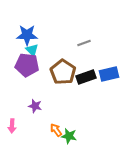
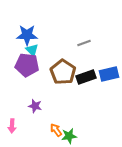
green star: rotated 21 degrees counterclockwise
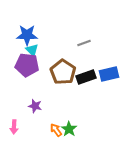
pink arrow: moved 2 px right, 1 px down
green star: moved 7 px up; rotated 28 degrees counterclockwise
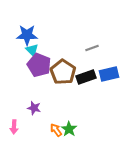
gray line: moved 8 px right, 5 px down
purple pentagon: moved 12 px right; rotated 15 degrees clockwise
purple star: moved 1 px left, 2 px down
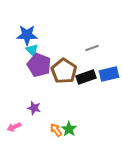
brown pentagon: moved 1 px right, 1 px up
pink arrow: rotated 64 degrees clockwise
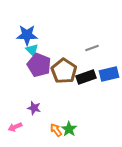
pink arrow: moved 1 px right
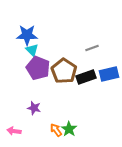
purple pentagon: moved 1 px left, 3 px down
pink arrow: moved 1 px left, 4 px down; rotated 32 degrees clockwise
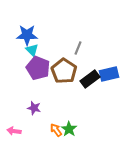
gray line: moved 14 px left; rotated 48 degrees counterclockwise
black rectangle: moved 4 px right, 2 px down; rotated 18 degrees counterclockwise
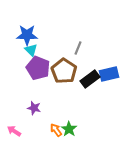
cyan triangle: moved 1 px left
pink arrow: rotated 24 degrees clockwise
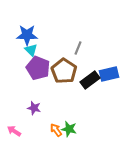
black rectangle: moved 1 px down
green star: rotated 21 degrees counterclockwise
